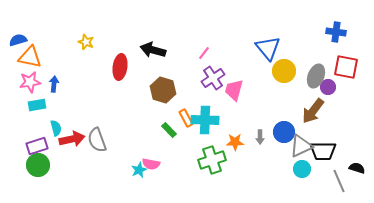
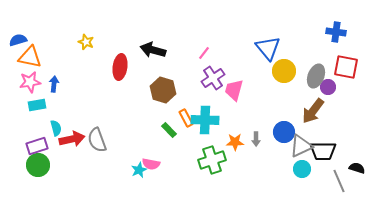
gray arrow: moved 4 px left, 2 px down
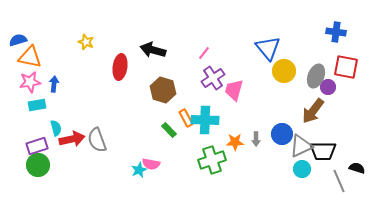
blue circle: moved 2 px left, 2 px down
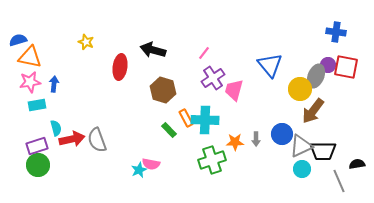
blue triangle: moved 2 px right, 17 px down
yellow circle: moved 16 px right, 18 px down
purple circle: moved 22 px up
black semicircle: moved 4 px up; rotated 28 degrees counterclockwise
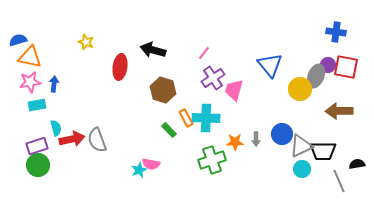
brown arrow: moved 26 px right; rotated 52 degrees clockwise
cyan cross: moved 1 px right, 2 px up
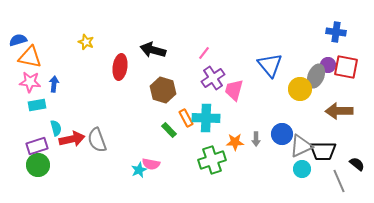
pink star: rotated 15 degrees clockwise
black semicircle: rotated 49 degrees clockwise
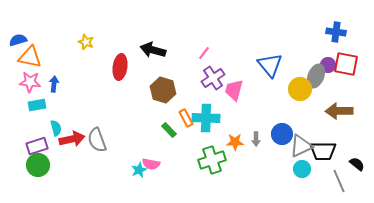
red square: moved 3 px up
